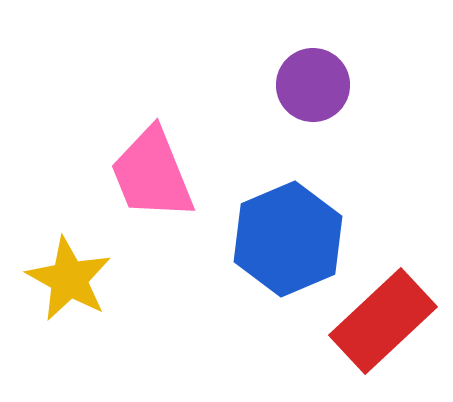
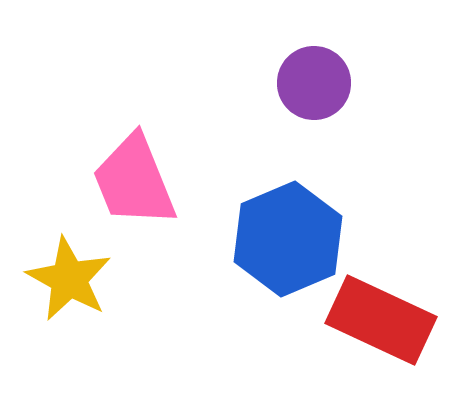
purple circle: moved 1 px right, 2 px up
pink trapezoid: moved 18 px left, 7 px down
red rectangle: moved 2 px left, 1 px up; rotated 68 degrees clockwise
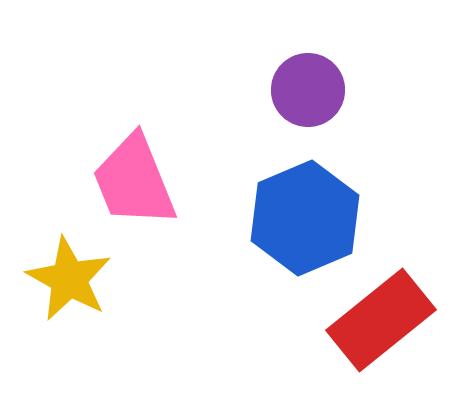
purple circle: moved 6 px left, 7 px down
blue hexagon: moved 17 px right, 21 px up
red rectangle: rotated 64 degrees counterclockwise
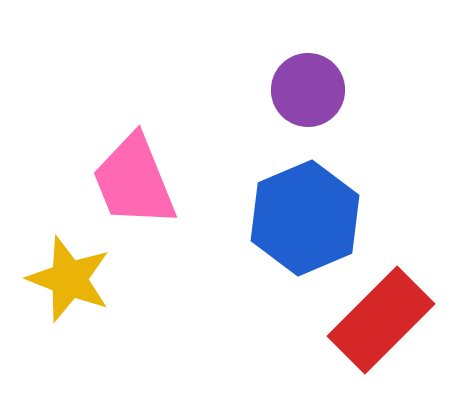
yellow star: rotated 8 degrees counterclockwise
red rectangle: rotated 6 degrees counterclockwise
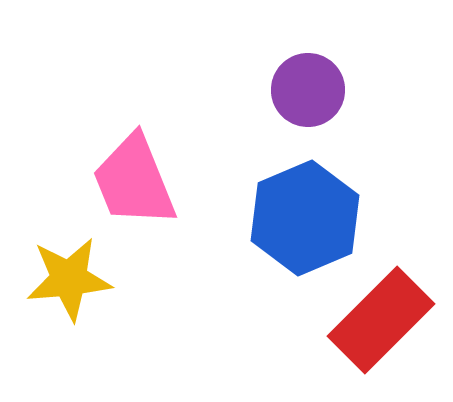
yellow star: rotated 26 degrees counterclockwise
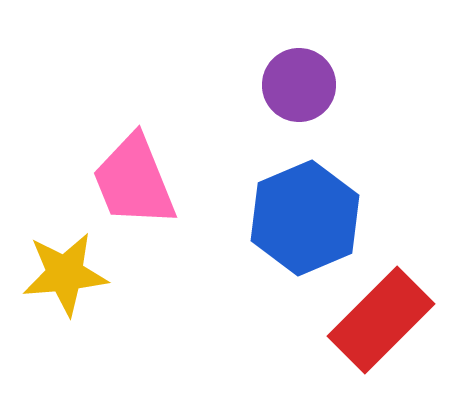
purple circle: moved 9 px left, 5 px up
yellow star: moved 4 px left, 5 px up
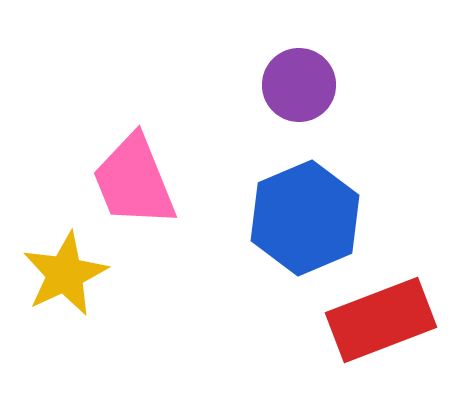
yellow star: rotated 20 degrees counterclockwise
red rectangle: rotated 24 degrees clockwise
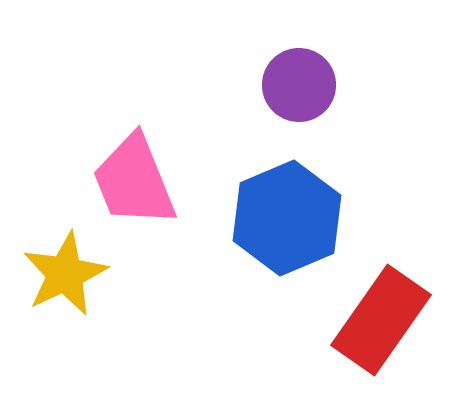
blue hexagon: moved 18 px left
red rectangle: rotated 34 degrees counterclockwise
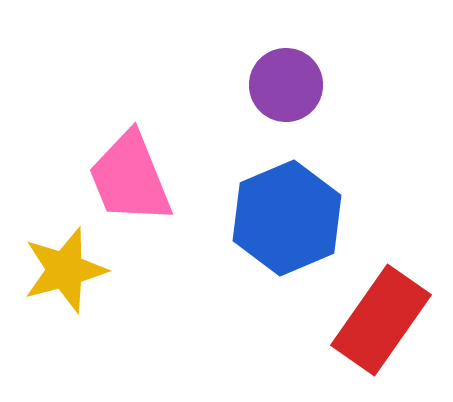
purple circle: moved 13 px left
pink trapezoid: moved 4 px left, 3 px up
yellow star: moved 4 px up; rotated 10 degrees clockwise
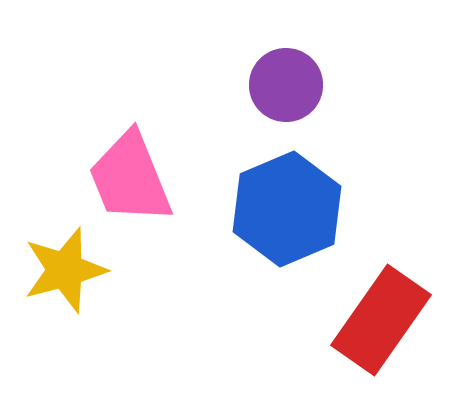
blue hexagon: moved 9 px up
